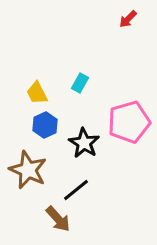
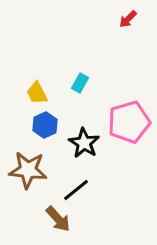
brown star: rotated 18 degrees counterclockwise
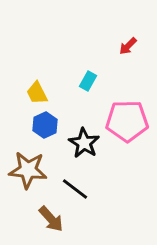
red arrow: moved 27 px down
cyan rectangle: moved 8 px right, 2 px up
pink pentagon: moved 2 px left, 1 px up; rotated 15 degrees clockwise
black line: moved 1 px left, 1 px up; rotated 76 degrees clockwise
brown arrow: moved 7 px left
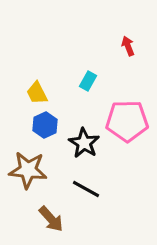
red arrow: rotated 114 degrees clockwise
black line: moved 11 px right; rotated 8 degrees counterclockwise
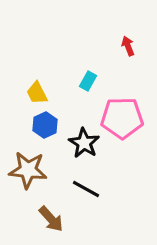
pink pentagon: moved 5 px left, 3 px up
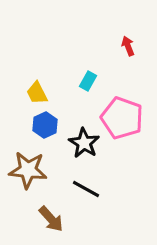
pink pentagon: rotated 21 degrees clockwise
